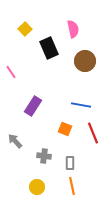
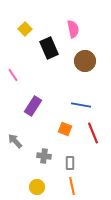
pink line: moved 2 px right, 3 px down
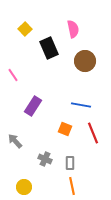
gray cross: moved 1 px right, 3 px down; rotated 16 degrees clockwise
yellow circle: moved 13 px left
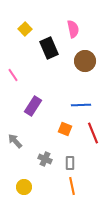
blue line: rotated 12 degrees counterclockwise
